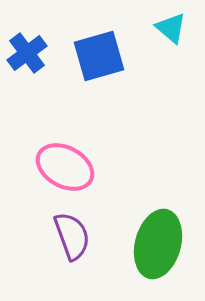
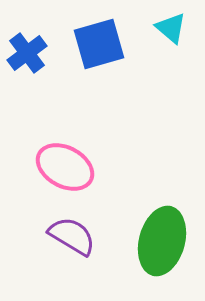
blue square: moved 12 px up
purple semicircle: rotated 39 degrees counterclockwise
green ellipse: moved 4 px right, 3 px up
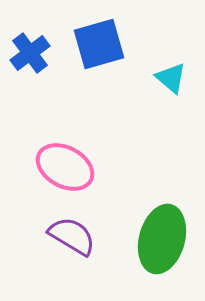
cyan triangle: moved 50 px down
blue cross: moved 3 px right
green ellipse: moved 2 px up
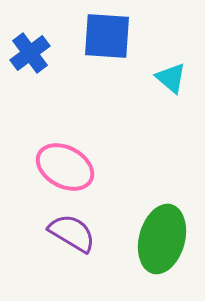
blue square: moved 8 px right, 8 px up; rotated 20 degrees clockwise
purple semicircle: moved 3 px up
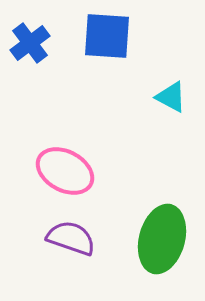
blue cross: moved 10 px up
cyan triangle: moved 19 px down; rotated 12 degrees counterclockwise
pink ellipse: moved 4 px down
purple semicircle: moved 1 px left, 5 px down; rotated 12 degrees counterclockwise
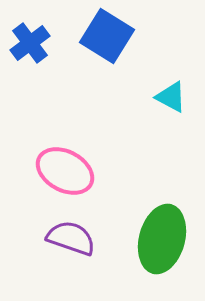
blue square: rotated 28 degrees clockwise
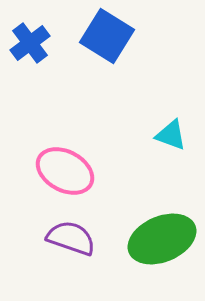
cyan triangle: moved 38 px down; rotated 8 degrees counterclockwise
green ellipse: rotated 52 degrees clockwise
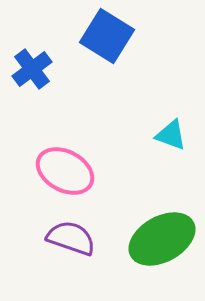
blue cross: moved 2 px right, 26 px down
green ellipse: rotated 6 degrees counterclockwise
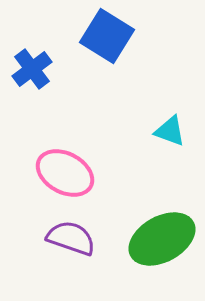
cyan triangle: moved 1 px left, 4 px up
pink ellipse: moved 2 px down
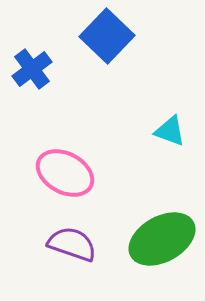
blue square: rotated 12 degrees clockwise
purple semicircle: moved 1 px right, 6 px down
